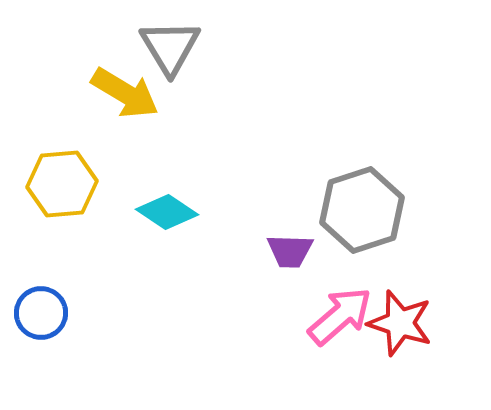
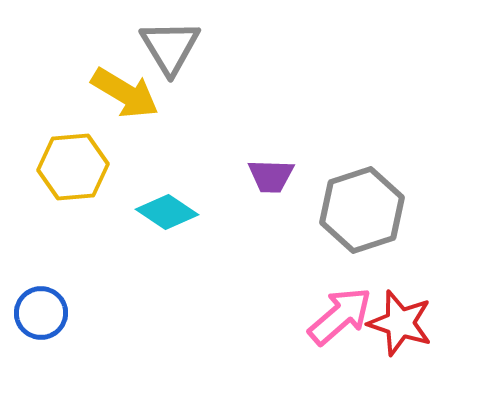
yellow hexagon: moved 11 px right, 17 px up
purple trapezoid: moved 19 px left, 75 px up
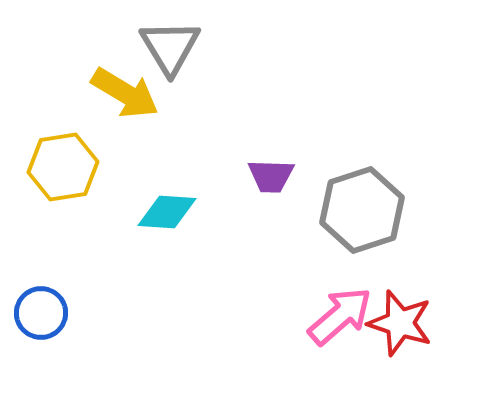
yellow hexagon: moved 10 px left; rotated 4 degrees counterclockwise
cyan diamond: rotated 30 degrees counterclockwise
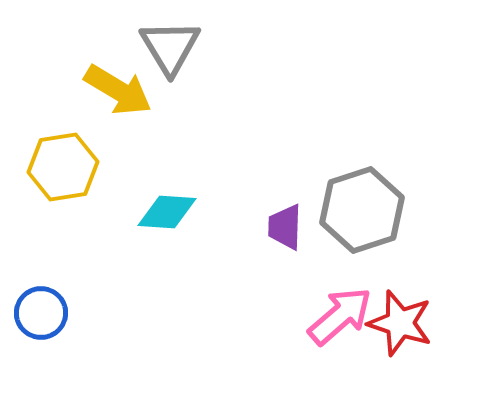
yellow arrow: moved 7 px left, 3 px up
purple trapezoid: moved 14 px right, 51 px down; rotated 90 degrees clockwise
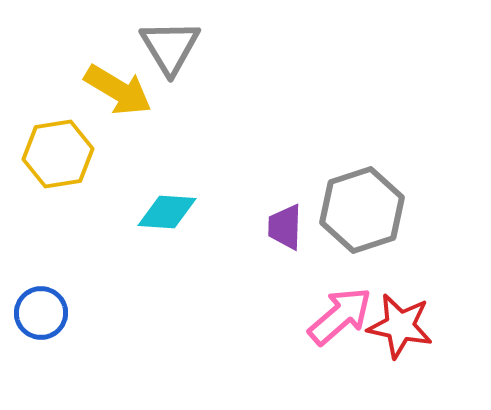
yellow hexagon: moved 5 px left, 13 px up
red star: moved 3 px down; rotated 6 degrees counterclockwise
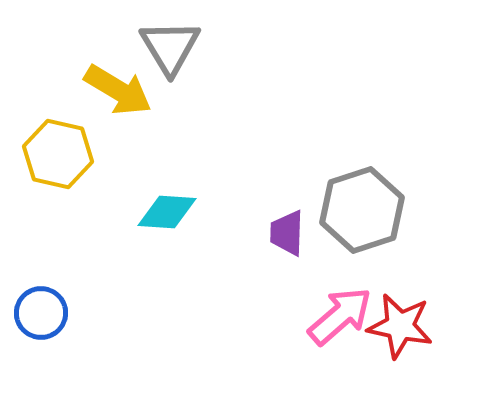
yellow hexagon: rotated 22 degrees clockwise
purple trapezoid: moved 2 px right, 6 px down
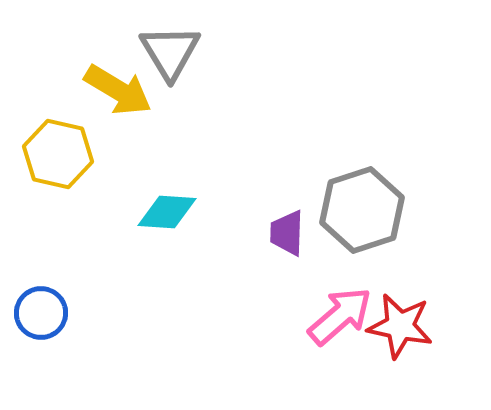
gray triangle: moved 5 px down
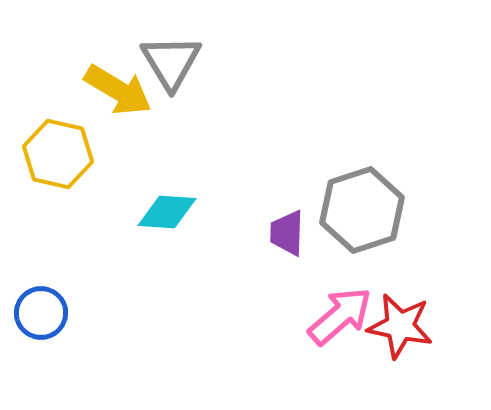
gray triangle: moved 1 px right, 10 px down
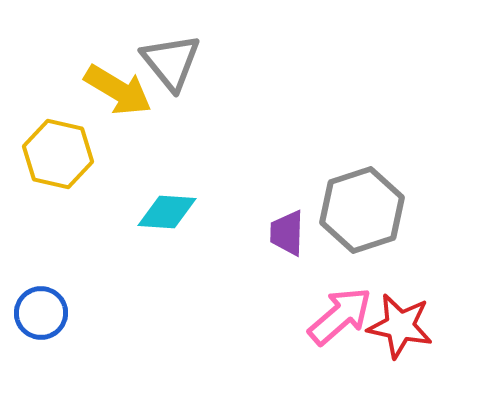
gray triangle: rotated 8 degrees counterclockwise
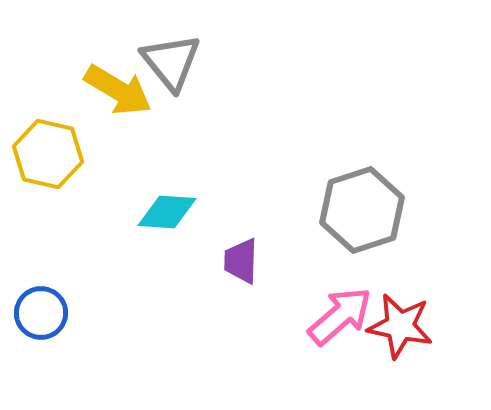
yellow hexagon: moved 10 px left
purple trapezoid: moved 46 px left, 28 px down
